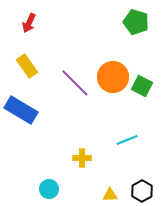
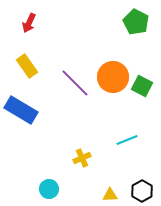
green pentagon: rotated 10 degrees clockwise
yellow cross: rotated 24 degrees counterclockwise
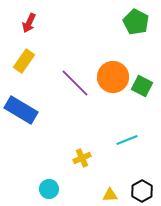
yellow rectangle: moved 3 px left, 5 px up; rotated 70 degrees clockwise
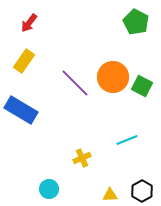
red arrow: rotated 12 degrees clockwise
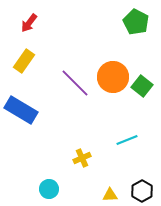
green square: rotated 10 degrees clockwise
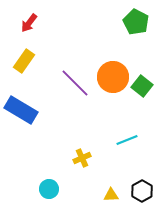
yellow triangle: moved 1 px right
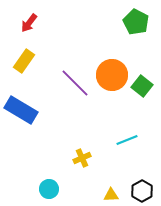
orange circle: moved 1 px left, 2 px up
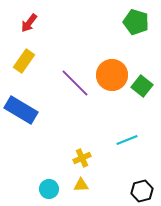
green pentagon: rotated 10 degrees counterclockwise
black hexagon: rotated 15 degrees clockwise
yellow triangle: moved 30 px left, 10 px up
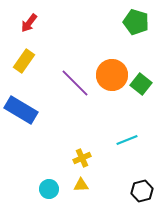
green square: moved 1 px left, 2 px up
